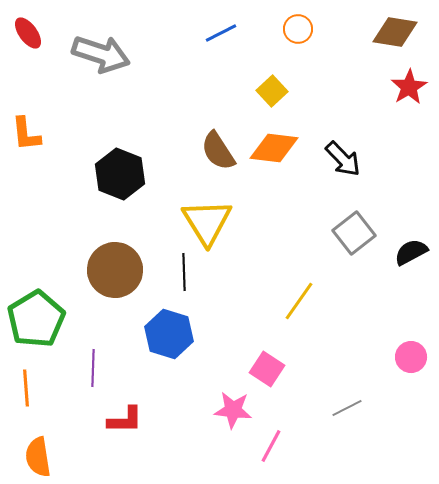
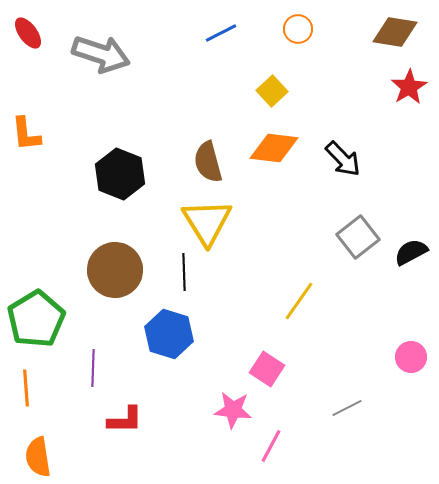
brown semicircle: moved 10 px left, 11 px down; rotated 18 degrees clockwise
gray square: moved 4 px right, 4 px down
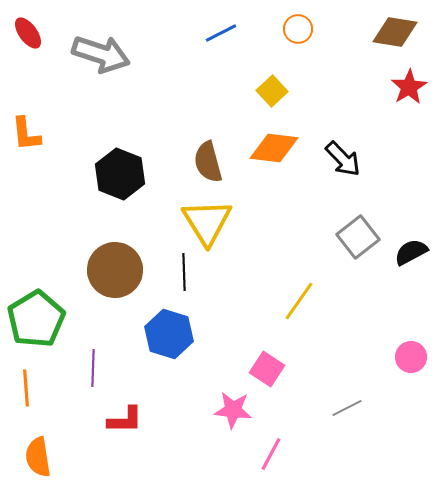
pink line: moved 8 px down
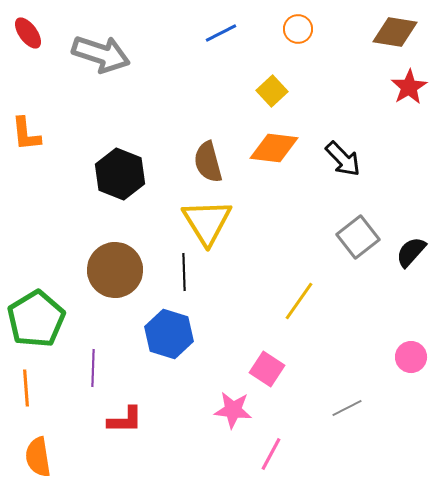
black semicircle: rotated 20 degrees counterclockwise
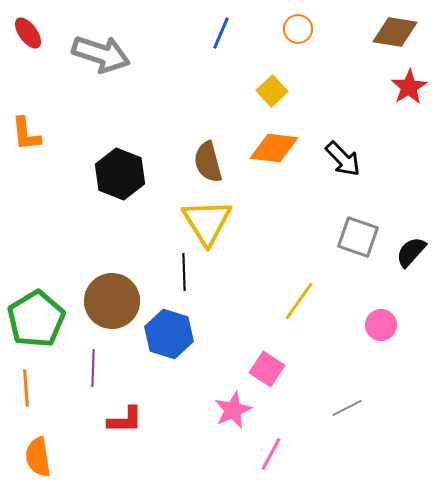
blue line: rotated 40 degrees counterclockwise
gray square: rotated 33 degrees counterclockwise
brown circle: moved 3 px left, 31 px down
pink circle: moved 30 px left, 32 px up
pink star: rotated 30 degrees counterclockwise
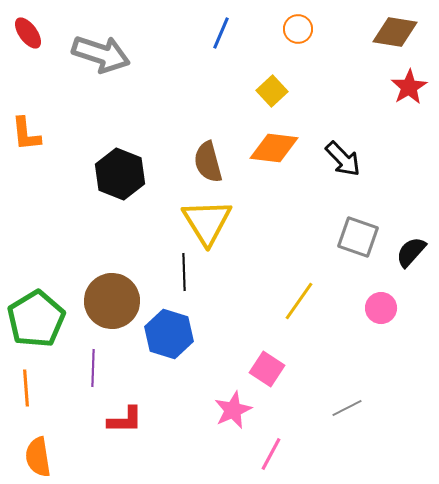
pink circle: moved 17 px up
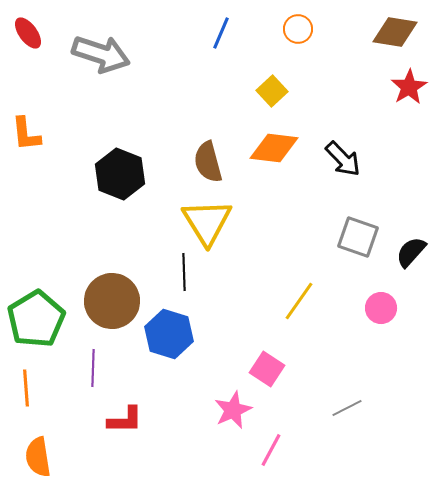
pink line: moved 4 px up
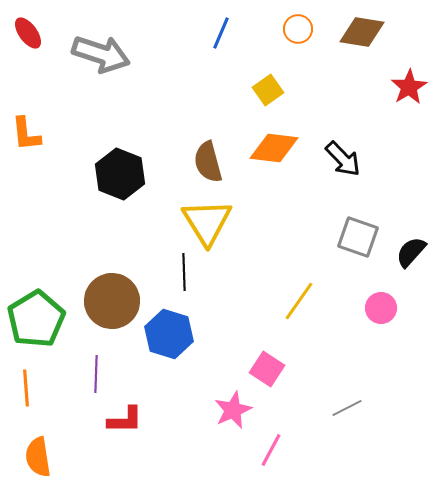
brown diamond: moved 33 px left
yellow square: moved 4 px left, 1 px up; rotated 8 degrees clockwise
purple line: moved 3 px right, 6 px down
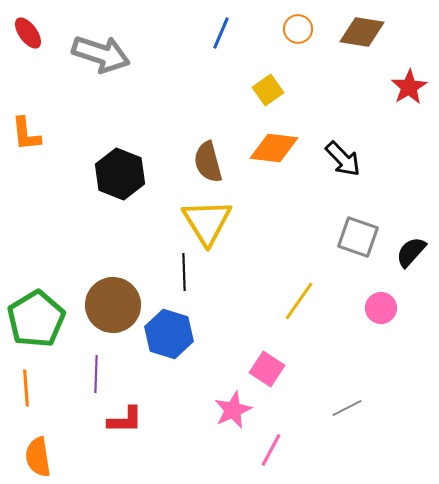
brown circle: moved 1 px right, 4 px down
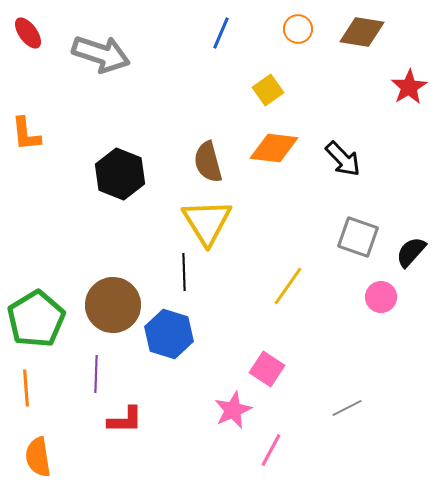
yellow line: moved 11 px left, 15 px up
pink circle: moved 11 px up
